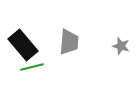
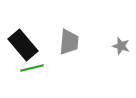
green line: moved 1 px down
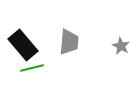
gray star: rotated 12 degrees clockwise
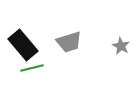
gray trapezoid: rotated 68 degrees clockwise
